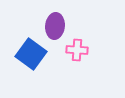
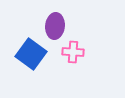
pink cross: moved 4 px left, 2 px down
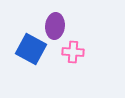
blue square: moved 5 px up; rotated 8 degrees counterclockwise
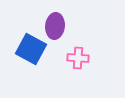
pink cross: moved 5 px right, 6 px down
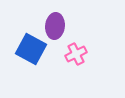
pink cross: moved 2 px left, 4 px up; rotated 30 degrees counterclockwise
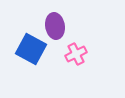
purple ellipse: rotated 15 degrees counterclockwise
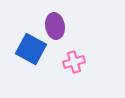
pink cross: moved 2 px left, 8 px down; rotated 10 degrees clockwise
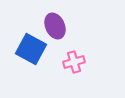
purple ellipse: rotated 15 degrees counterclockwise
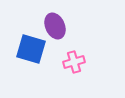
blue square: rotated 12 degrees counterclockwise
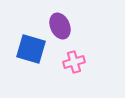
purple ellipse: moved 5 px right
